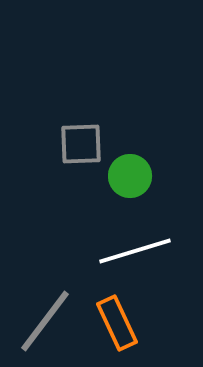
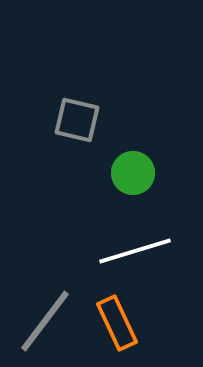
gray square: moved 4 px left, 24 px up; rotated 15 degrees clockwise
green circle: moved 3 px right, 3 px up
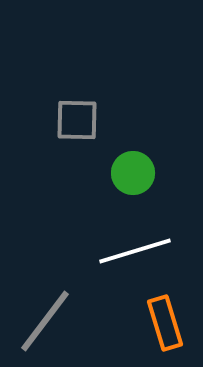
gray square: rotated 12 degrees counterclockwise
orange rectangle: moved 48 px right; rotated 8 degrees clockwise
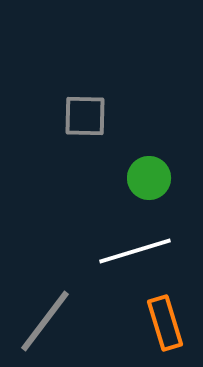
gray square: moved 8 px right, 4 px up
green circle: moved 16 px right, 5 px down
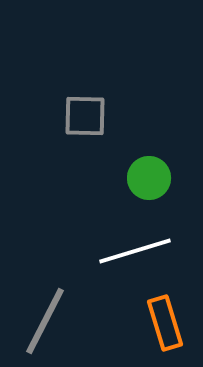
gray line: rotated 10 degrees counterclockwise
